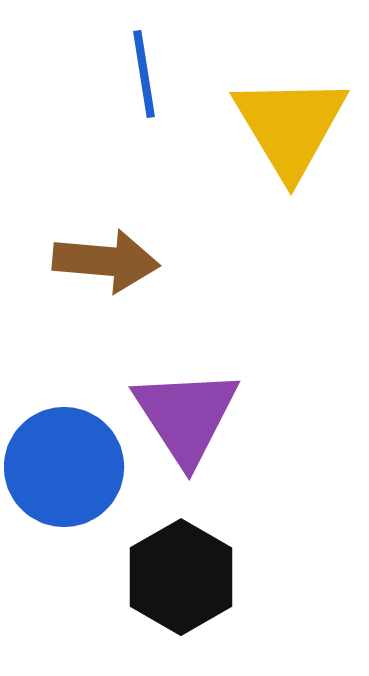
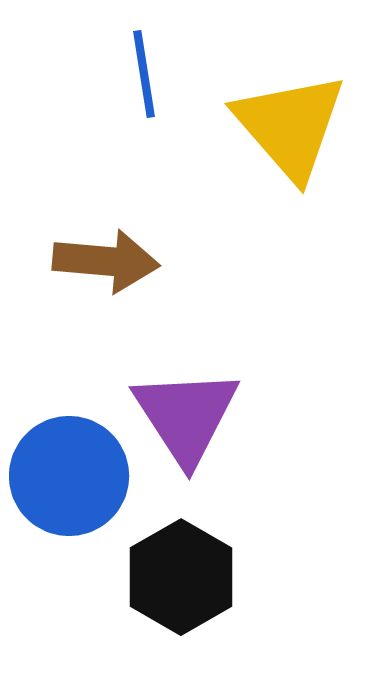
yellow triangle: rotated 10 degrees counterclockwise
blue circle: moved 5 px right, 9 px down
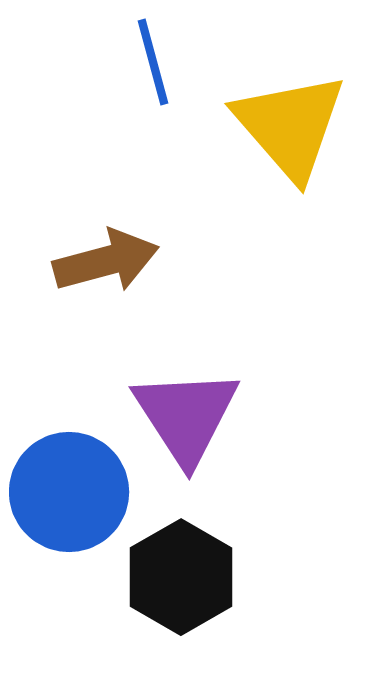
blue line: moved 9 px right, 12 px up; rotated 6 degrees counterclockwise
brown arrow: rotated 20 degrees counterclockwise
blue circle: moved 16 px down
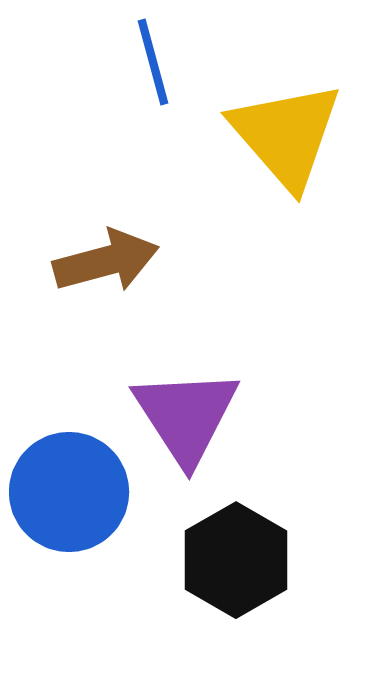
yellow triangle: moved 4 px left, 9 px down
black hexagon: moved 55 px right, 17 px up
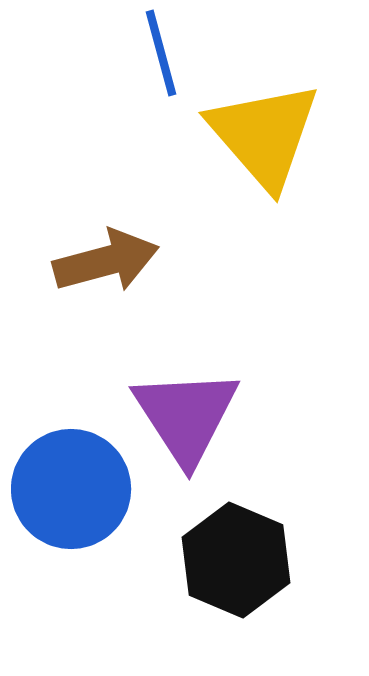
blue line: moved 8 px right, 9 px up
yellow triangle: moved 22 px left
blue circle: moved 2 px right, 3 px up
black hexagon: rotated 7 degrees counterclockwise
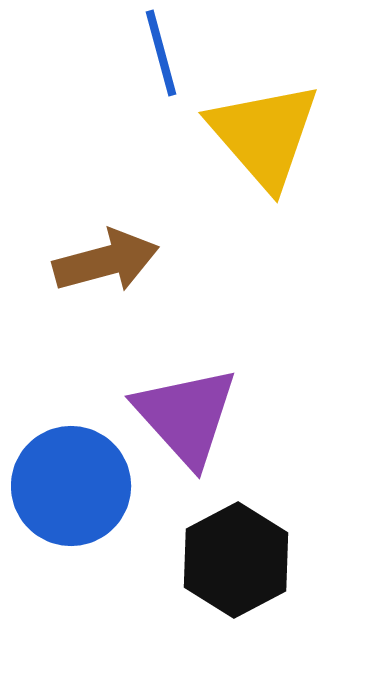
purple triangle: rotated 9 degrees counterclockwise
blue circle: moved 3 px up
black hexagon: rotated 9 degrees clockwise
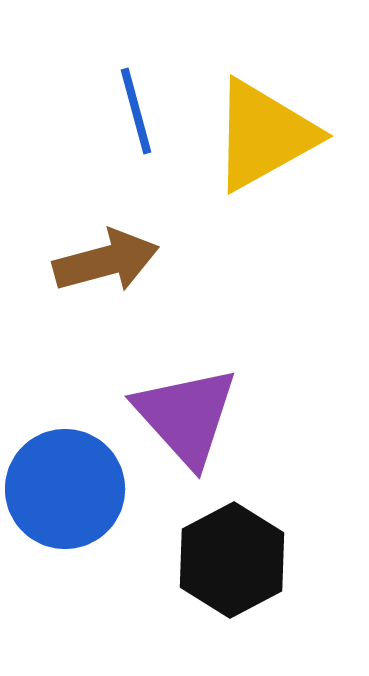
blue line: moved 25 px left, 58 px down
yellow triangle: rotated 42 degrees clockwise
blue circle: moved 6 px left, 3 px down
black hexagon: moved 4 px left
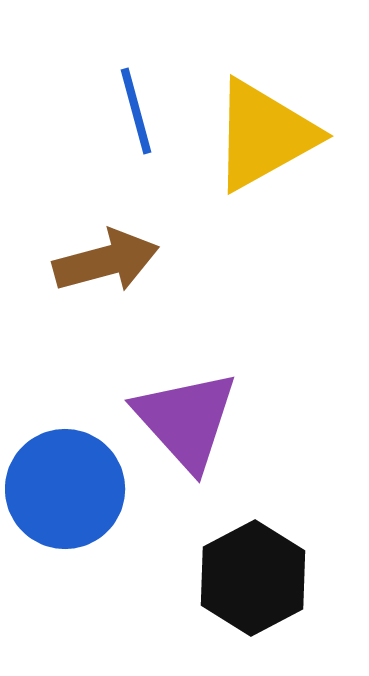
purple triangle: moved 4 px down
black hexagon: moved 21 px right, 18 px down
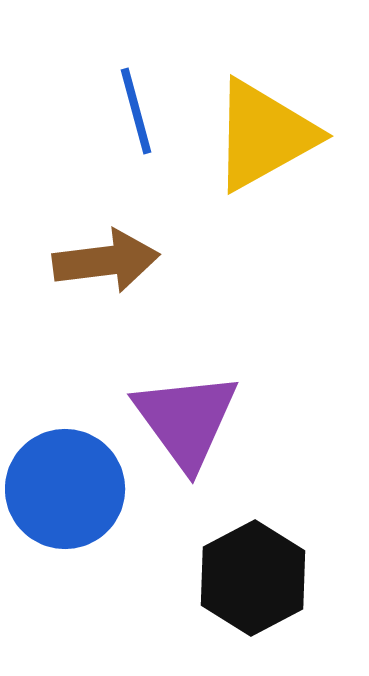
brown arrow: rotated 8 degrees clockwise
purple triangle: rotated 6 degrees clockwise
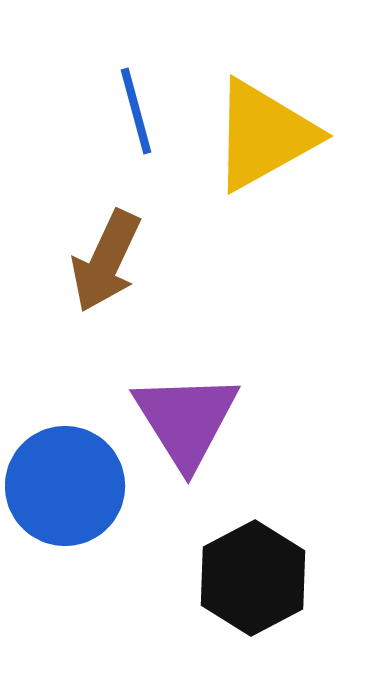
brown arrow: rotated 122 degrees clockwise
purple triangle: rotated 4 degrees clockwise
blue circle: moved 3 px up
